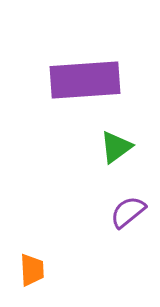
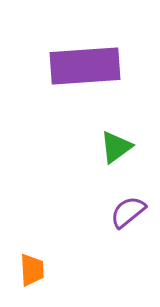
purple rectangle: moved 14 px up
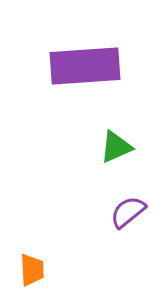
green triangle: rotated 12 degrees clockwise
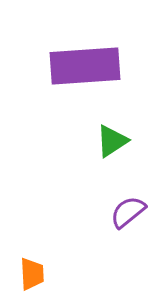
green triangle: moved 4 px left, 6 px up; rotated 9 degrees counterclockwise
orange trapezoid: moved 4 px down
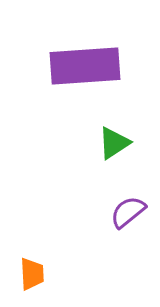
green triangle: moved 2 px right, 2 px down
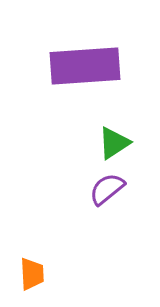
purple semicircle: moved 21 px left, 23 px up
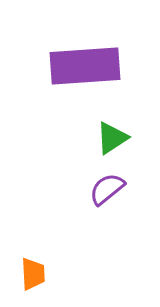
green triangle: moved 2 px left, 5 px up
orange trapezoid: moved 1 px right
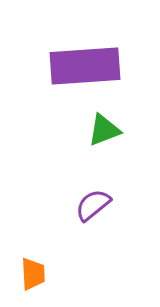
green triangle: moved 8 px left, 8 px up; rotated 12 degrees clockwise
purple semicircle: moved 14 px left, 16 px down
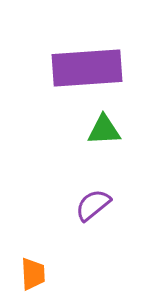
purple rectangle: moved 2 px right, 2 px down
green triangle: rotated 18 degrees clockwise
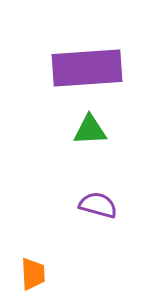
green triangle: moved 14 px left
purple semicircle: moved 5 px right; rotated 54 degrees clockwise
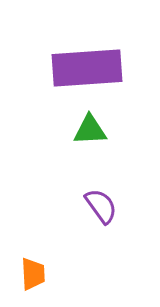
purple semicircle: moved 3 px right, 1 px down; rotated 39 degrees clockwise
